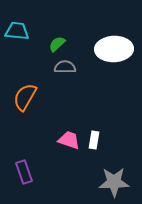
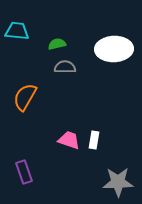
green semicircle: rotated 30 degrees clockwise
gray star: moved 4 px right
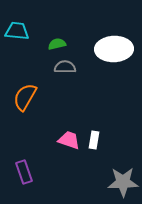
gray star: moved 5 px right
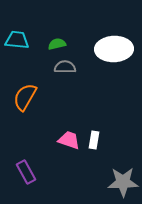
cyan trapezoid: moved 9 px down
purple rectangle: moved 2 px right; rotated 10 degrees counterclockwise
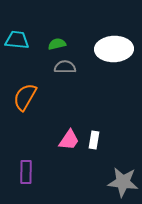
pink trapezoid: rotated 105 degrees clockwise
purple rectangle: rotated 30 degrees clockwise
gray star: rotated 8 degrees clockwise
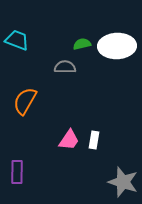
cyan trapezoid: rotated 15 degrees clockwise
green semicircle: moved 25 px right
white ellipse: moved 3 px right, 3 px up
orange semicircle: moved 4 px down
purple rectangle: moved 9 px left
gray star: rotated 12 degrees clockwise
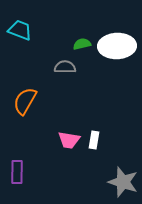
cyan trapezoid: moved 3 px right, 10 px up
pink trapezoid: rotated 65 degrees clockwise
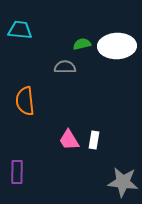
cyan trapezoid: rotated 15 degrees counterclockwise
orange semicircle: rotated 36 degrees counterclockwise
pink trapezoid: rotated 50 degrees clockwise
gray star: rotated 12 degrees counterclockwise
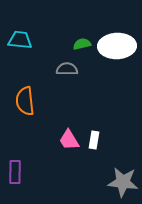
cyan trapezoid: moved 10 px down
gray semicircle: moved 2 px right, 2 px down
purple rectangle: moved 2 px left
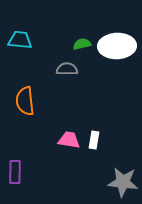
pink trapezoid: rotated 130 degrees clockwise
